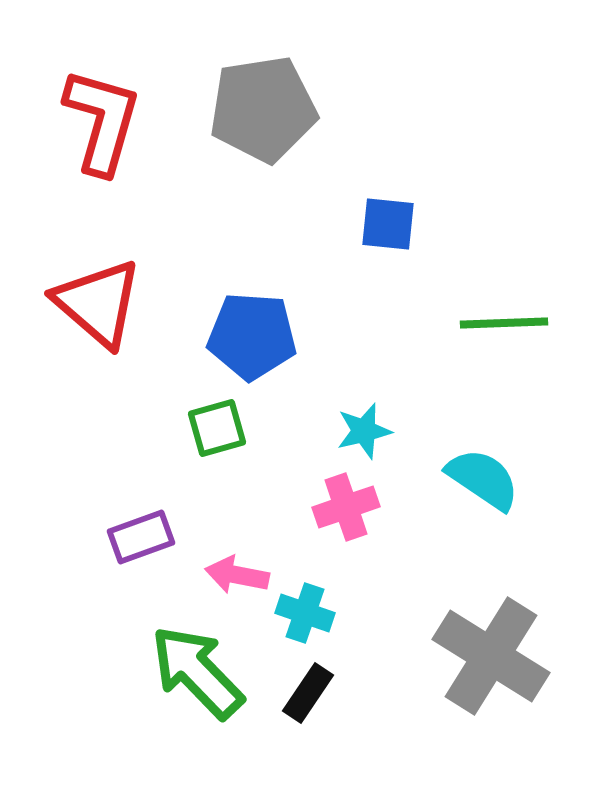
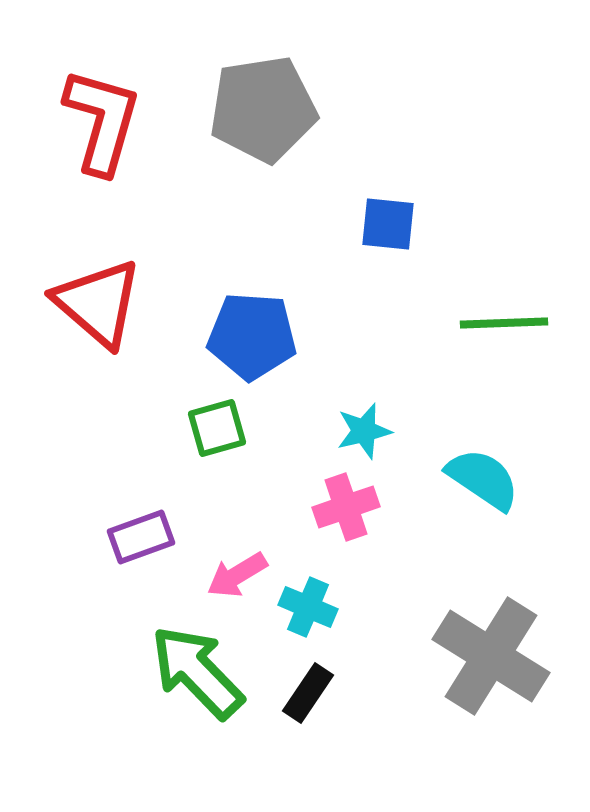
pink arrow: rotated 42 degrees counterclockwise
cyan cross: moved 3 px right, 6 px up; rotated 4 degrees clockwise
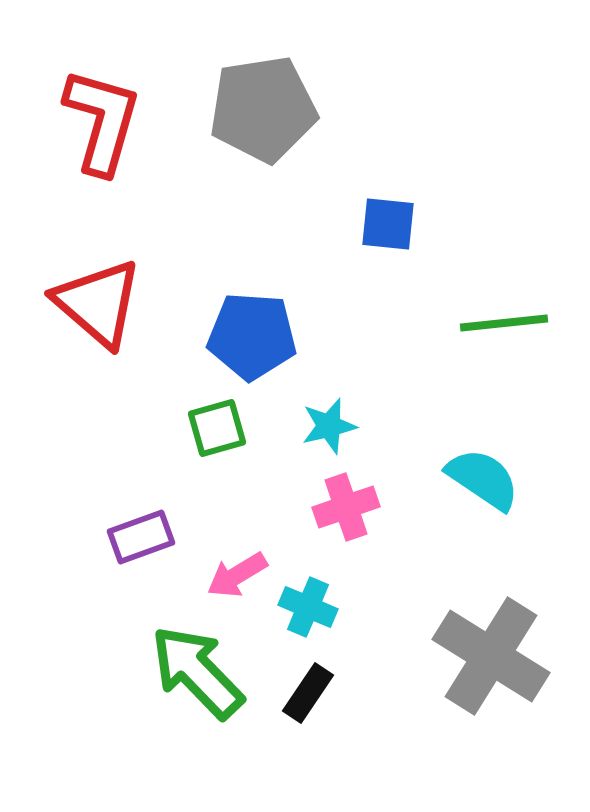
green line: rotated 4 degrees counterclockwise
cyan star: moved 35 px left, 5 px up
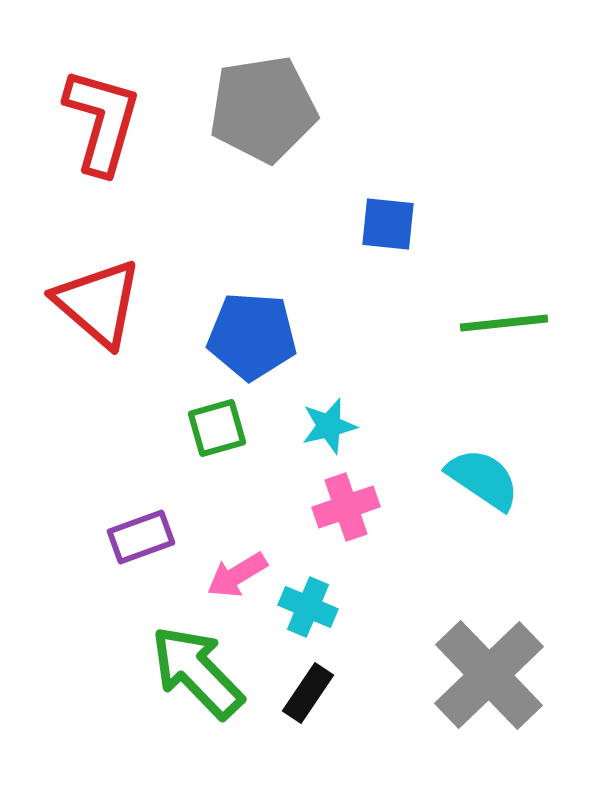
gray cross: moved 2 px left, 19 px down; rotated 14 degrees clockwise
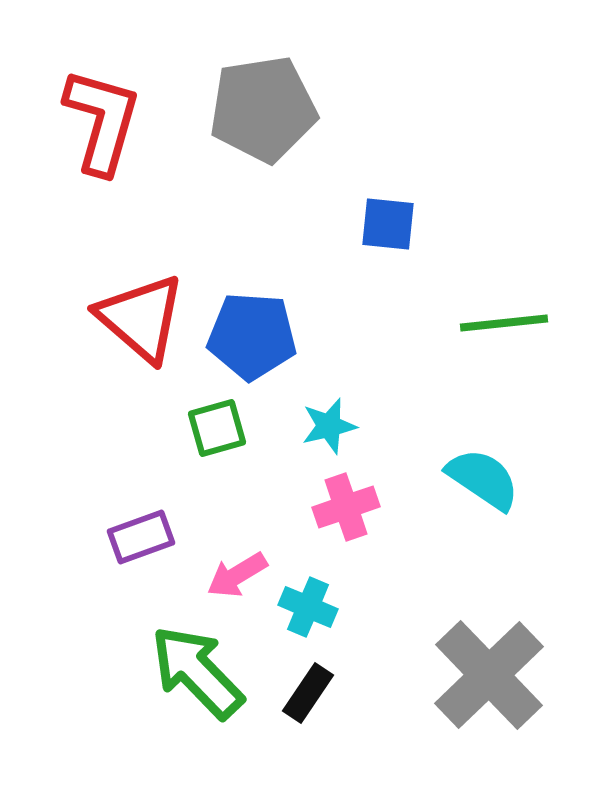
red triangle: moved 43 px right, 15 px down
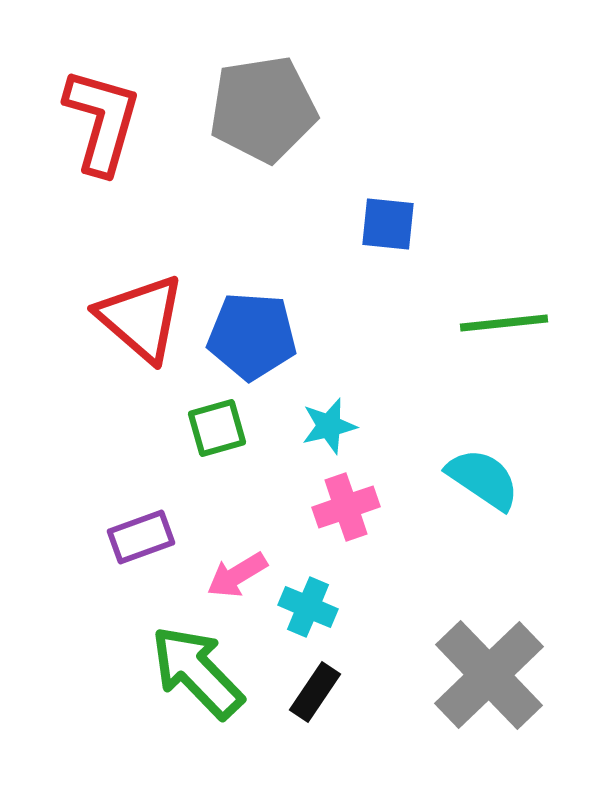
black rectangle: moved 7 px right, 1 px up
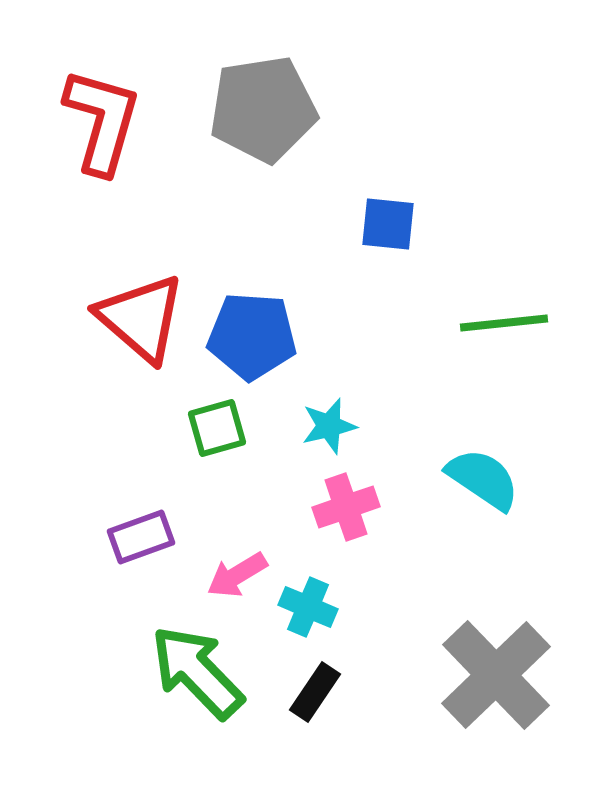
gray cross: moved 7 px right
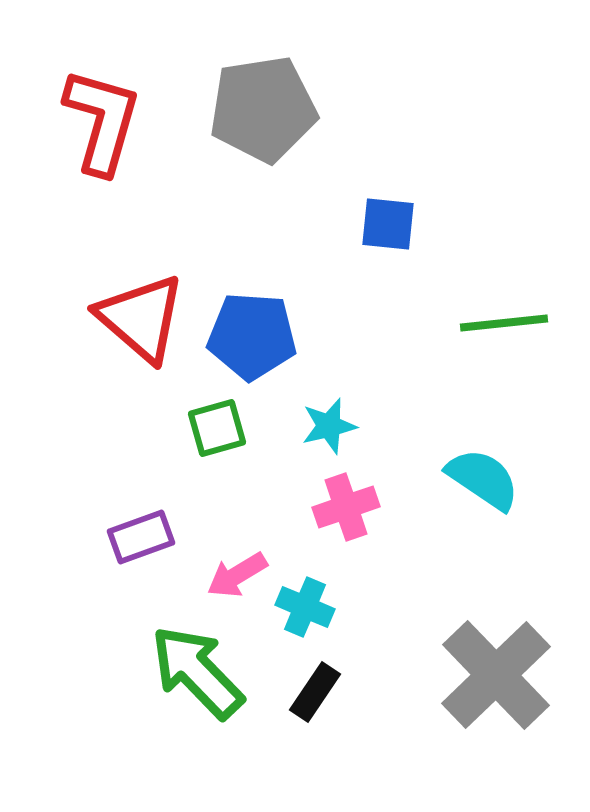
cyan cross: moved 3 px left
